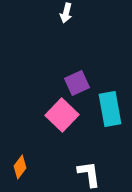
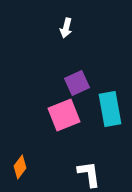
white arrow: moved 15 px down
pink square: moved 2 px right; rotated 24 degrees clockwise
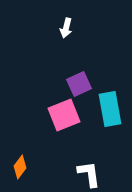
purple square: moved 2 px right, 1 px down
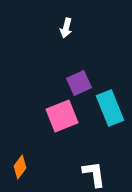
purple square: moved 1 px up
cyan rectangle: moved 1 px up; rotated 12 degrees counterclockwise
pink square: moved 2 px left, 1 px down
white L-shape: moved 5 px right
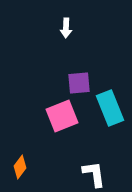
white arrow: rotated 12 degrees counterclockwise
purple square: rotated 20 degrees clockwise
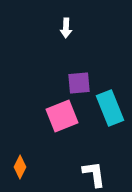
orange diamond: rotated 10 degrees counterclockwise
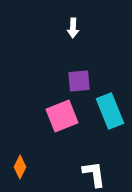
white arrow: moved 7 px right
purple square: moved 2 px up
cyan rectangle: moved 3 px down
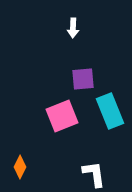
purple square: moved 4 px right, 2 px up
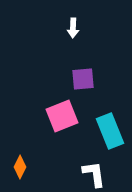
cyan rectangle: moved 20 px down
